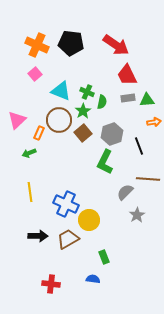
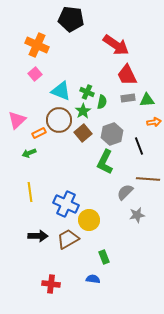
black pentagon: moved 24 px up
orange rectangle: rotated 40 degrees clockwise
gray star: rotated 21 degrees clockwise
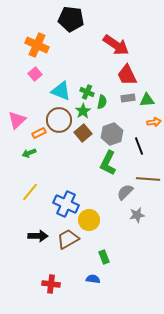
green L-shape: moved 3 px right, 1 px down
yellow line: rotated 48 degrees clockwise
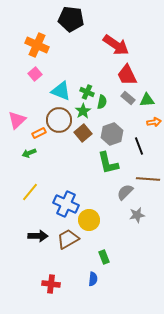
gray rectangle: rotated 48 degrees clockwise
green L-shape: rotated 40 degrees counterclockwise
blue semicircle: rotated 88 degrees clockwise
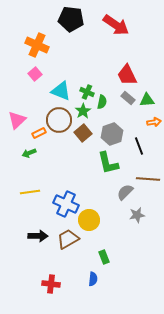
red arrow: moved 20 px up
yellow line: rotated 42 degrees clockwise
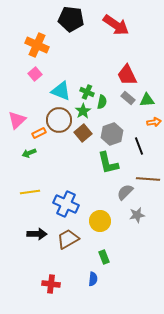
yellow circle: moved 11 px right, 1 px down
black arrow: moved 1 px left, 2 px up
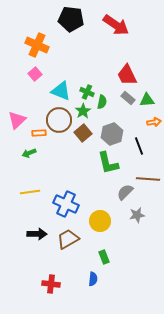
orange rectangle: rotated 24 degrees clockwise
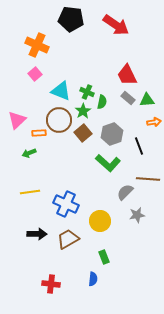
green L-shape: rotated 35 degrees counterclockwise
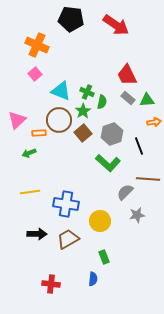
blue cross: rotated 15 degrees counterclockwise
